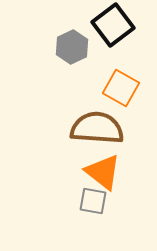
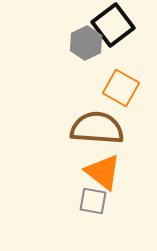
gray hexagon: moved 14 px right, 4 px up
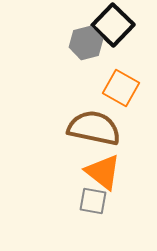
black square: rotated 9 degrees counterclockwise
gray hexagon: rotated 12 degrees clockwise
brown semicircle: moved 3 px left; rotated 8 degrees clockwise
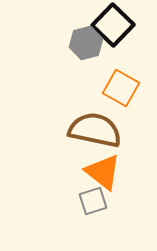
brown semicircle: moved 1 px right, 2 px down
gray square: rotated 28 degrees counterclockwise
